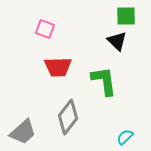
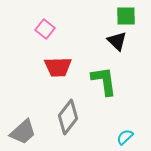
pink square: rotated 18 degrees clockwise
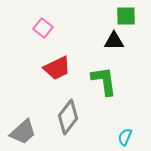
pink square: moved 2 px left, 1 px up
black triangle: moved 3 px left; rotated 45 degrees counterclockwise
red trapezoid: moved 1 px left, 1 px down; rotated 24 degrees counterclockwise
cyan semicircle: rotated 24 degrees counterclockwise
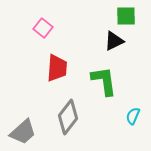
black triangle: rotated 25 degrees counterclockwise
red trapezoid: rotated 60 degrees counterclockwise
cyan semicircle: moved 8 px right, 21 px up
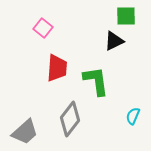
green L-shape: moved 8 px left
gray diamond: moved 2 px right, 2 px down
gray trapezoid: moved 2 px right
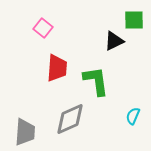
green square: moved 8 px right, 4 px down
gray diamond: rotated 28 degrees clockwise
gray trapezoid: rotated 44 degrees counterclockwise
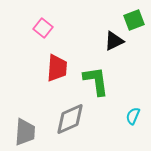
green square: rotated 20 degrees counterclockwise
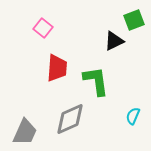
gray trapezoid: rotated 20 degrees clockwise
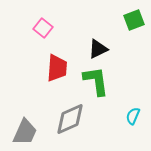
black triangle: moved 16 px left, 8 px down
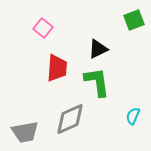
green L-shape: moved 1 px right, 1 px down
gray trapezoid: rotated 56 degrees clockwise
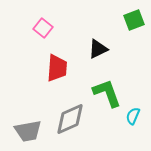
green L-shape: moved 10 px right, 11 px down; rotated 12 degrees counterclockwise
gray trapezoid: moved 3 px right, 1 px up
